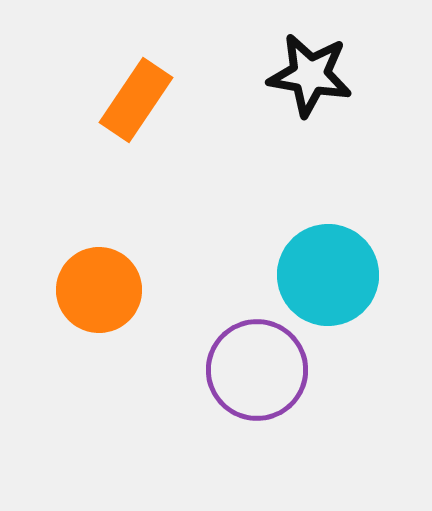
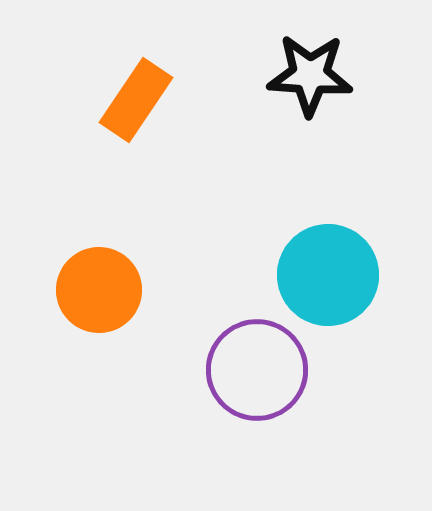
black star: rotated 6 degrees counterclockwise
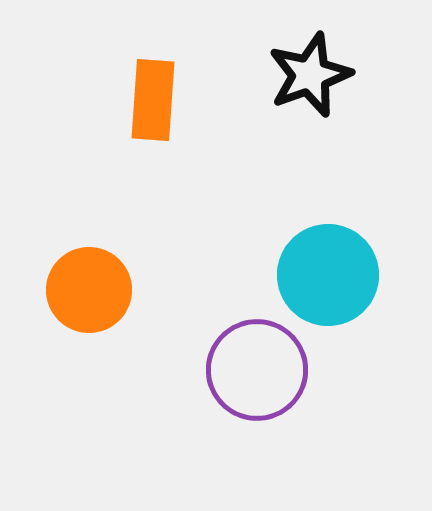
black star: rotated 24 degrees counterclockwise
orange rectangle: moved 17 px right; rotated 30 degrees counterclockwise
orange circle: moved 10 px left
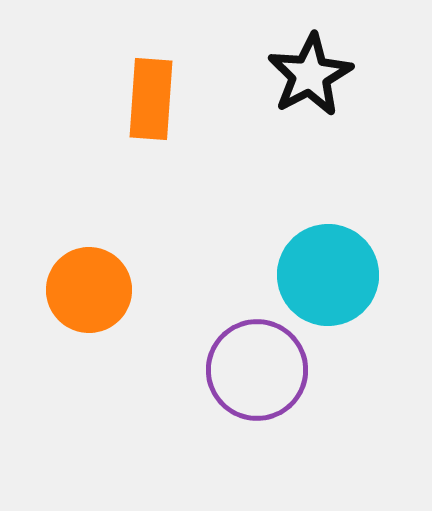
black star: rotated 8 degrees counterclockwise
orange rectangle: moved 2 px left, 1 px up
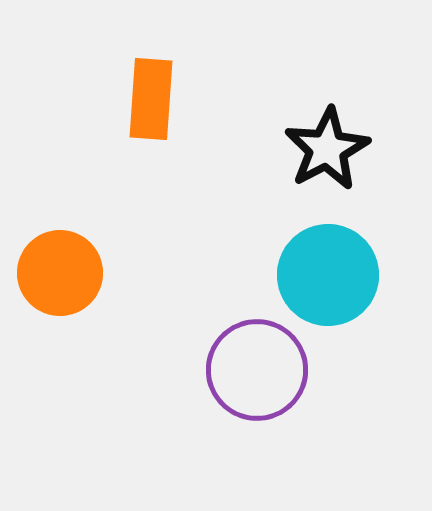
black star: moved 17 px right, 74 px down
orange circle: moved 29 px left, 17 px up
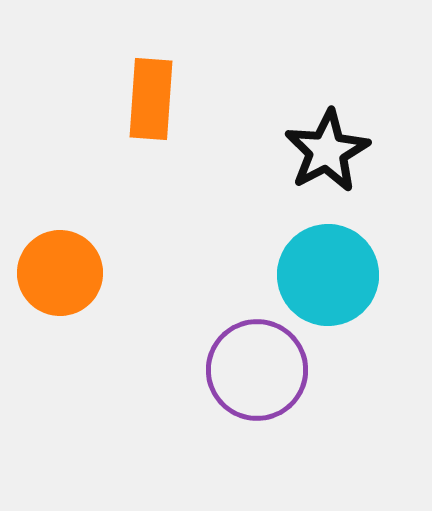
black star: moved 2 px down
